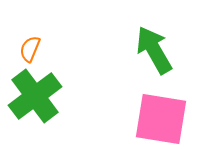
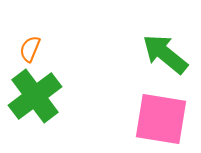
green arrow: moved 11 px right, 4 px down; rotated 21 degrees counterclockwise
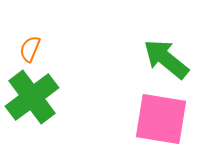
green arrow: moved 1 px right, 5 px down
green cross: moved 3 px left, 1 px down
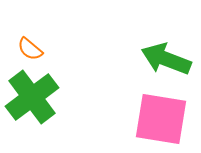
orange semicircle: rotated 72 degrees counterclockwise
green arrow: rotated 18 degrees counterclockwise
